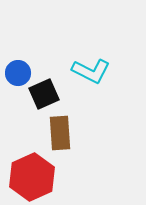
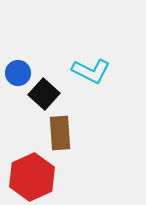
black square: rotated 24 degrees counterclockwise
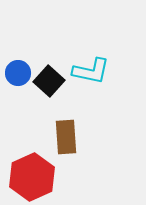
cyan L-shape: rotated 15 degrees counterclockwise
black square: moved 5 px right, 13 px up
brown rectangle: moved 6 px right, 4 px down
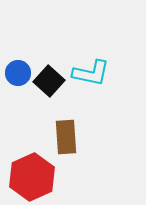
cyan L-shape: moved 2 px down
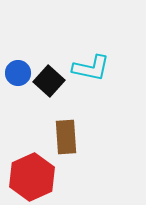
cyan L-shape: moved 5 px up
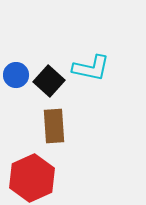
blue circle: moved 2 px left, 2 px down
brown rectangle: moved 12 px left, 11 px up
red hexagon: moved 1 px down
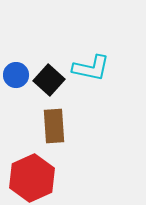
black square: moved 1 px up
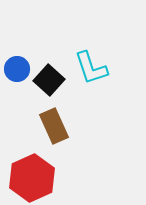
cyan L-shape: rotated 60 degrees clockwise
blue circle: moved 1 px right, 6 px up
brown rectangle: rotated 20 degrees counterclockwise
